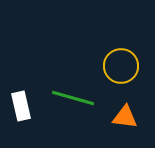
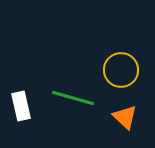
yellow circle: moved 4 px down
orange triangle: rotated 36 degrees clockwise
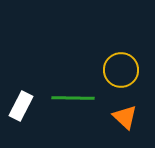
green line: rotated 15 degrees counterclockwise
white rectangle: rotated 40 degrees clockwise
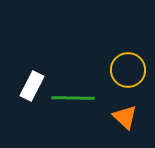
yellow circle: moved 7 px right
white rectangle: moved 11 px right, 20 px up
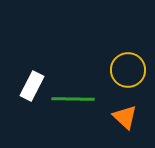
green line: moved 1 px down
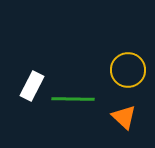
orange triangle: moved 1 px left
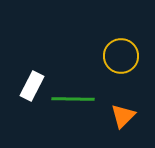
yellow circle: moved 7 px left, 14 px up
orange triangle: moved 1 px left, 1 px up; rotated 32 degrees clockwise
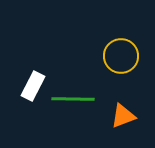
white rectangle: moved 1 px right
orange triangle: rotated 24 degrees clockwise
